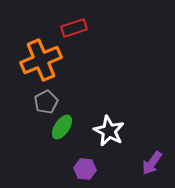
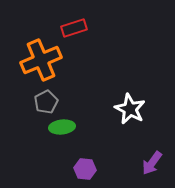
green ellipse: rotated 50 degrees clockwise
white star: moved 21 px right, 22 px up
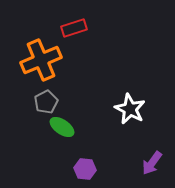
green ellipse: rotated 40 degrees clockwise
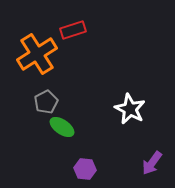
red rectangle: moved 1 px left, 2 px down
orange cross: moved 4 px left, 6 px up; rotated 9 degrees counterclockwise
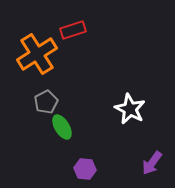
green ellipse: rotated 25 degrees clockwise
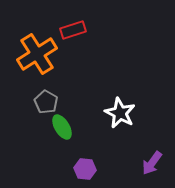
gray pentagon: rotated 15 degrees counterclockwise
white star: moved 10 px left, 4 px down
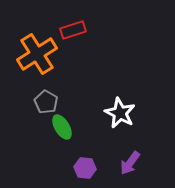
purple arrow: moved 22 px left
purple hexagon: moved 1 px up
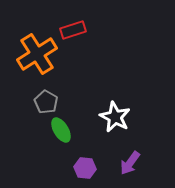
white star: moved 5 px left, 4 px down
green ellipse: moved 1 px left, 3 px down
